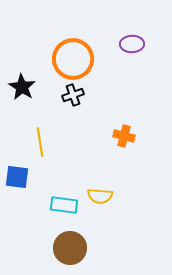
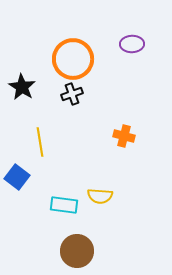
black cross: moved 1 px left, 1 px up
blue square: rotated 30 degrees clockwise
brown circle: moved 7 px right, 3 px down
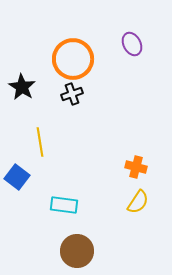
purple ellipse: rotated 65 degrees clockwise
orange cross: moved 12 px right, 31 px down
yellow semicircle: moved 38 px right, 6 px down; rotated 60 degrees counterclockwise
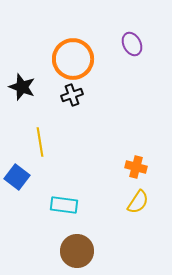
black star: rotated 12 degrees counterclockwise
black cross: moved 1 px down
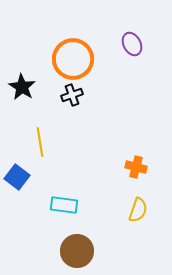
black star: rotated 12 degrees clockwise
yellow semicircle: moved 8 px down; rotated 15 degrees counterclockwise
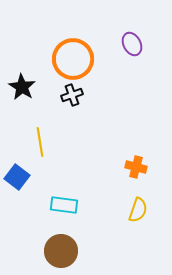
brown circle: moved 16 px left
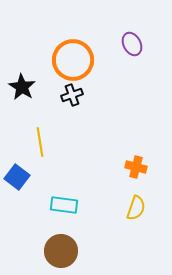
orange circle: moved 1 px down
yellow semicircle: moved 2 px left, 2 px up
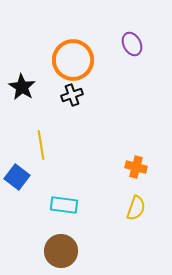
yellow line: moved 1 px right, 3 px down
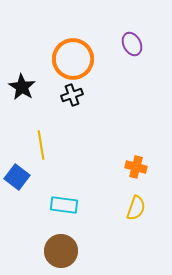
orange circle: moved 1 px up
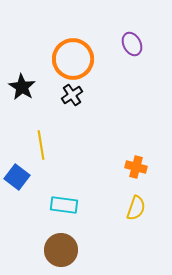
black cross: rotated 15 degrees counterclockwise
brown circle: moved 1 px up
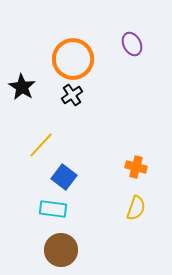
yellow line: rotated 52 degrees clockwise
blue square: moved 47 px right
cyan rectangle: moved 11 px left, 4 px down
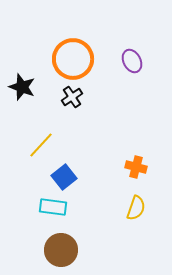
purple ellipse: moved 17 px down
black star: rotated 12 degrees counterclockwise
black cross: moved 2 px down
blue square: rotated 15 degrees clockwise
cyan rectangle: moved 2 px up
